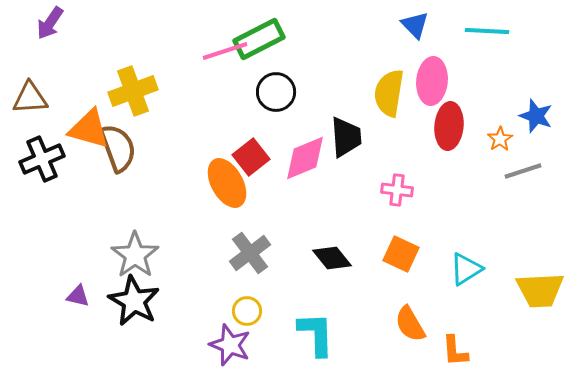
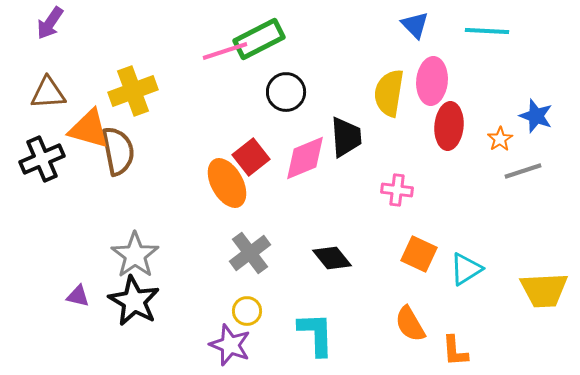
black circle: moved 10 px right
brown triangle: moved 18 px right, 5 px up
brown semicircle: moved 3 px down; rotated 9 degrees clockwise
orange square: moved 18 px right
yellow trapezoid: moved 4 px right
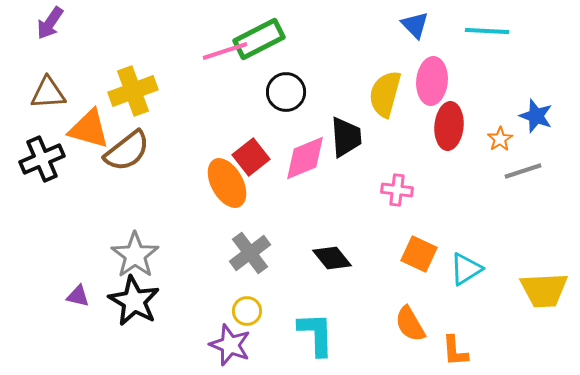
yellow semicircle: moved 4 px left, 1 px down; rotated 6 degrees clockwise
brown semicircle: moved 9 px right; rotated 63 degrees clockwise
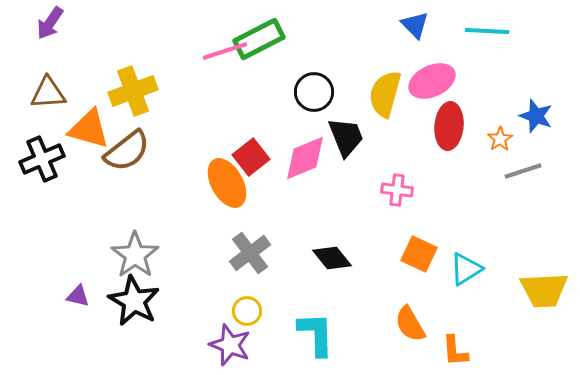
pink ellipse: rotated 60 degrees clockwise
black circle: moved 28 px right
black trapezoid: rotated 18 degrees counterclockwise
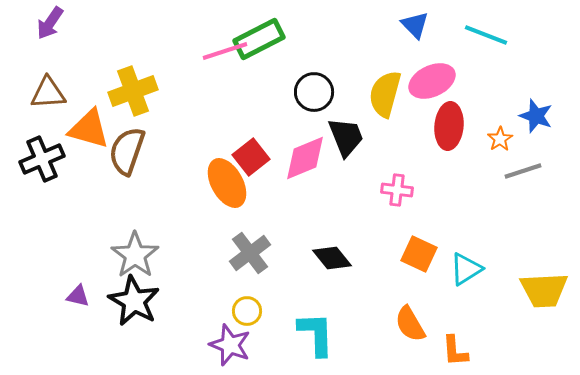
cyan line: moved 1 px left, 4 px down; rotated 18 degrees clockwise
brown semicircle: rotated 147 degrees clockwise
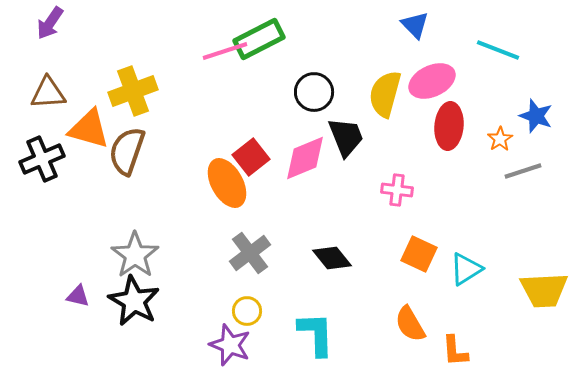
cyan line: moved 12 px right, 15 px down
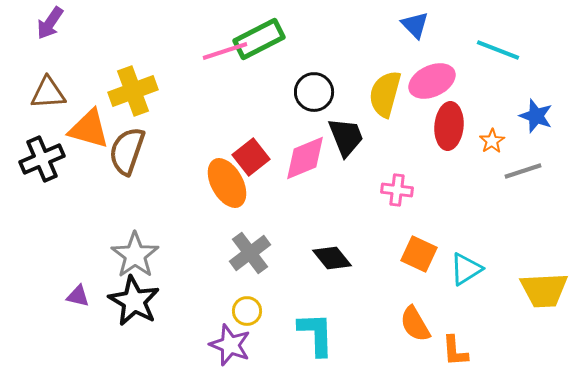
orange star: moved 8 px left, 2 px down
orange semicircle: moved 5 px right
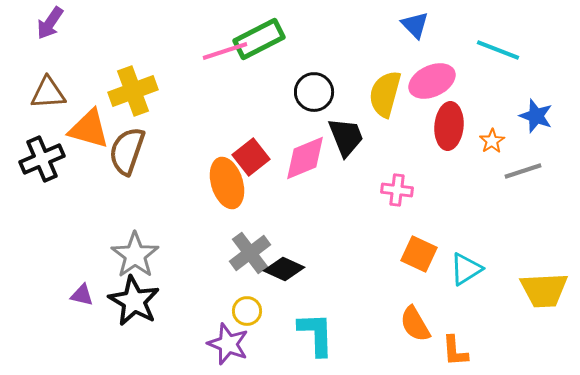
orange ellipse: rotated 12 degrees clockwise
black diamond: moved 48 px left, 11 px down; rotated 27 degrees counterclockwise
purple triangle: moved 4 px right, 1 px up
purple star: moved 2 px left, 1 px up
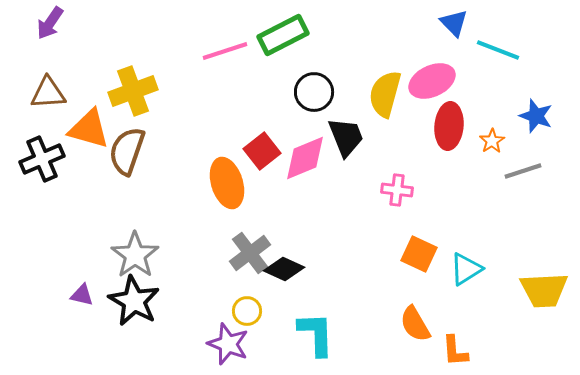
blue triangle: moved 39 px right, 2 px up
green rectangle: moved 24 px right, 4 px up
red square: moved 11 px right, 6 px up
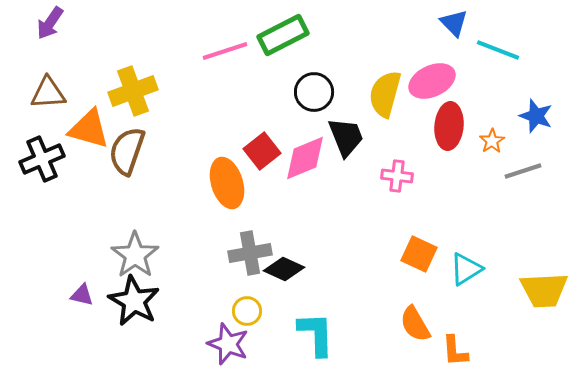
pink cross: moved 14 px up
gray cross: rotated 27 degrees clockwise
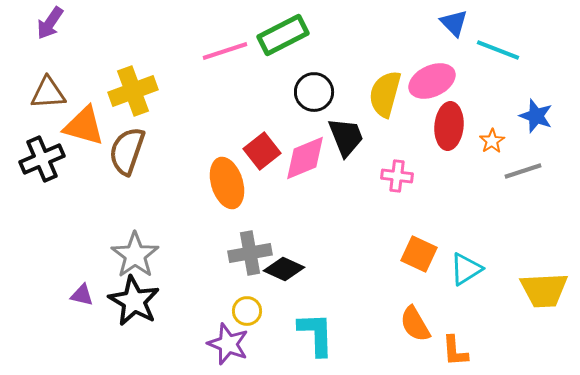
orange triangle: moved 5 px left, 3 px up
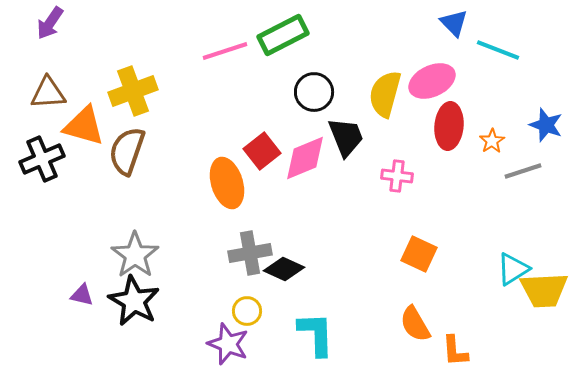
blue star: moved 10 px right, 9 px down
cyan triangle: moved 47 px right
